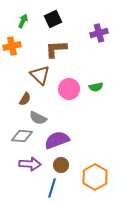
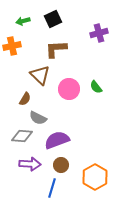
green arrow: rotated 128 degrees counterclockwise
green semicircle: rotated 64 degrees clockwise
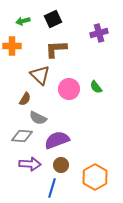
orange cross: rotated 12 degrees clockwise
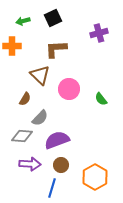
black square: moved 1 px up
green semicircle: moved 5 px right, 12 px down
gray semicircle: moved 2 px right; rotated 72 degrees counterclockwise
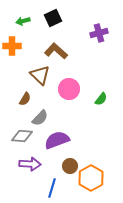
brown L-shape: moved 2 px down; rotated 45 degrees clockwise
green semicircle: rotated 104 degrees counterclockwise
brown circle: moved 9 px right, 1 px down
orange hexagon: moved 4 px left, 1 px down
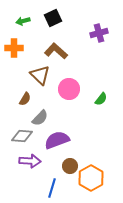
orange cross: moved 2 px right, 2 px down
purple arrow: moved 3 px up
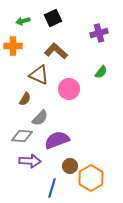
orange cross: moved 1 px left, 2 px up
brown triangle: moved 1 px left; rotated 20 degrees counterclockwise
green semicircle: moved 27 px up
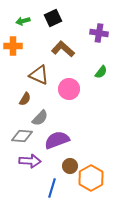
purple cross: rotated 24 degrees clockwise
brown L-shape: moved 7 px right, 2 px up
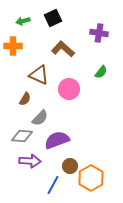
blue line: moved 1 px right, 3 px up; rotated 12 degrees clockwise
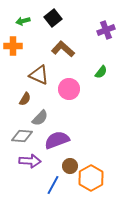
black square: rotated 12 degrees counterclockwise
purple cross: moved 7 px right, 3 px up; rotated 30 degrees counterclockwise
